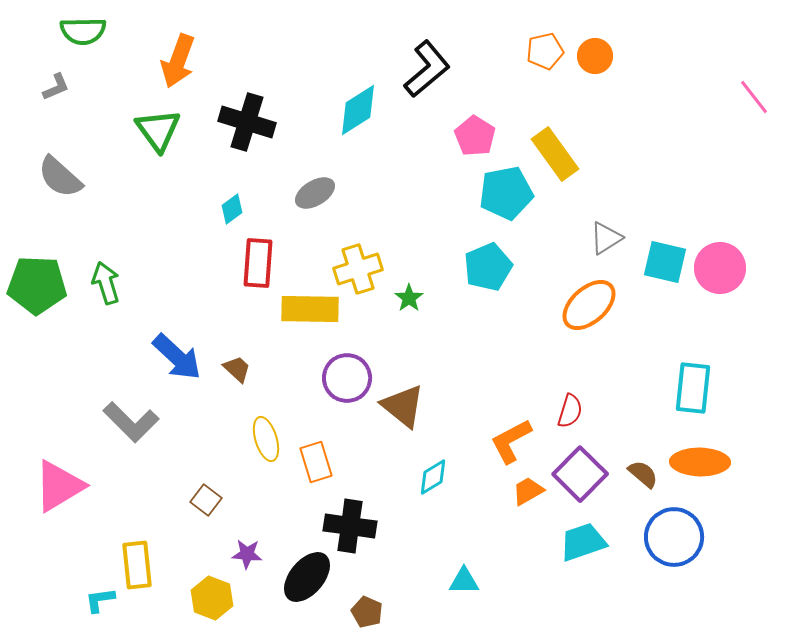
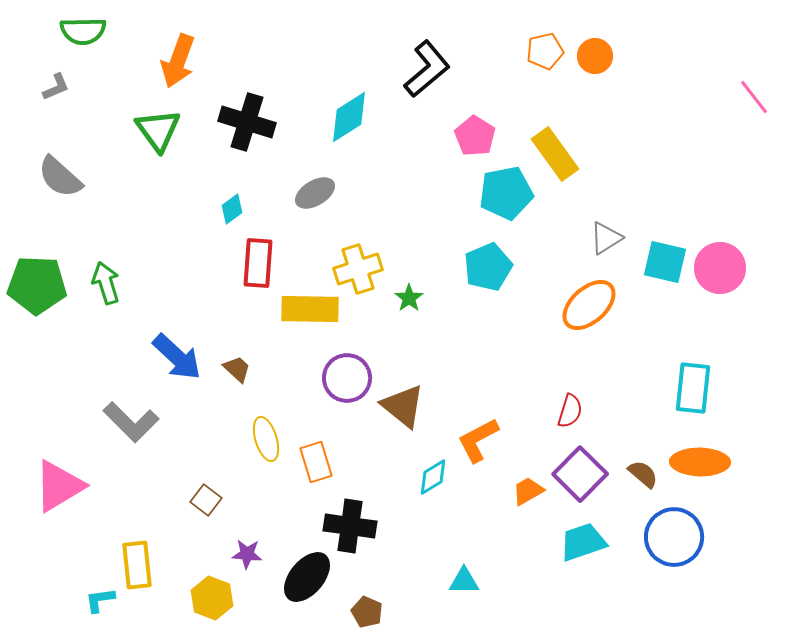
cyan diamond at (358, 110): moved 9 px left, 7 px down
orange L-shape at (511, 441): moved 33 px left, 1 px up
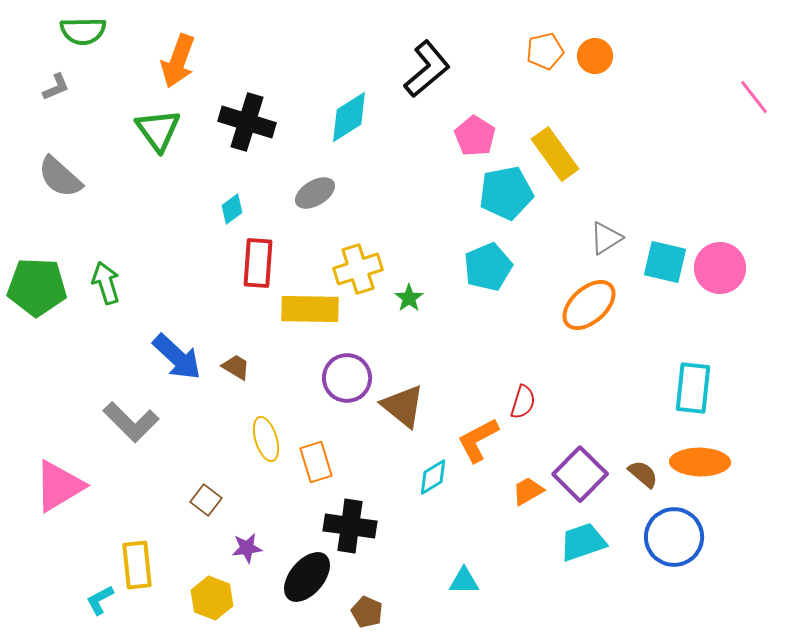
green pentagon at (37, 285): moved 2 px down
brown trapezoid at (237, 369): moved 1 px left, 2 px up; rotated 12 degrees counterclockwise
red semicircle at (570, 411): moved 47 px left, 9 px up
purple star at (247, 554): moved 6 px up; rotated 12 degrees counterclockwise
cyan L-shape at (100, 600): rotated 20 degrees counterclockwise
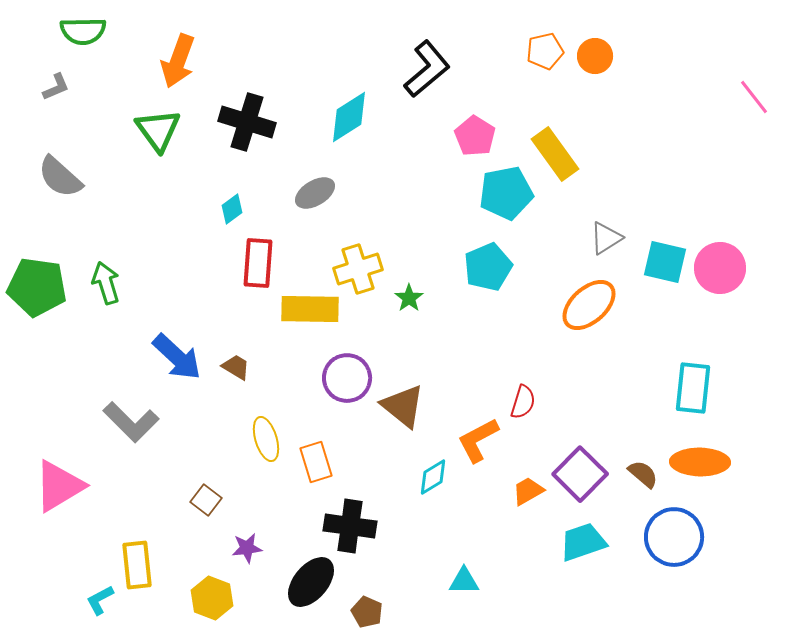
green pentagon at (37, 287): rotated 6 degrees clockwise
black ellipse at (307, 577): moved 4 px right, 5 px down
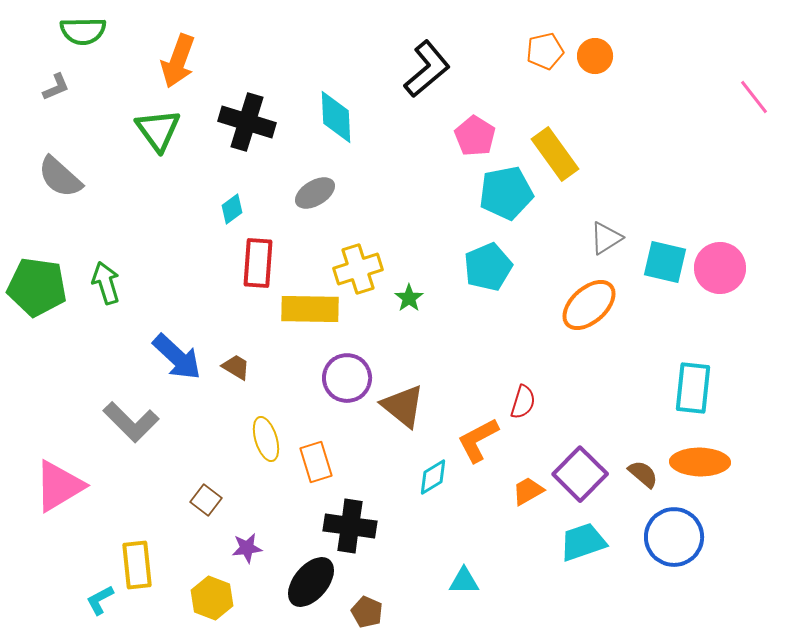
cyan diamond at (349, 117): moved 13 px left; rotated 60 degrees counterclockwise
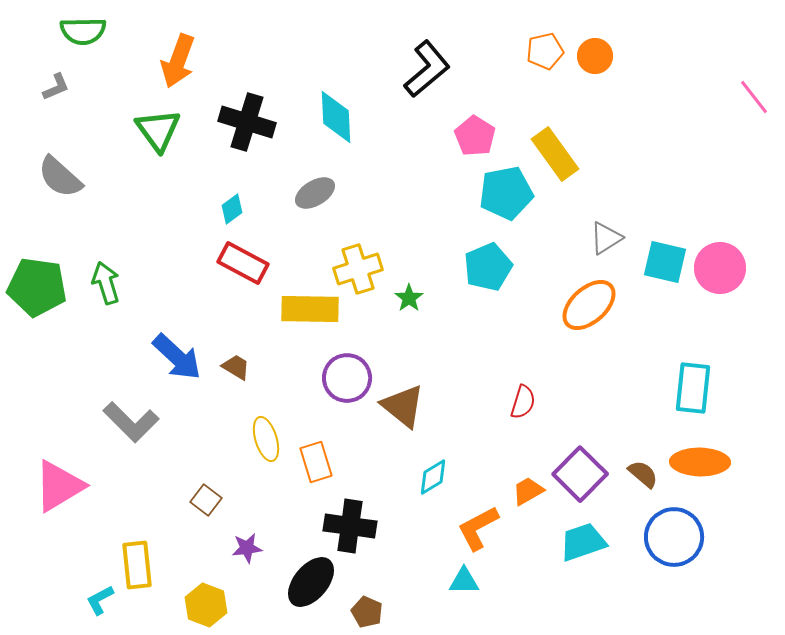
red rectangle at (258, 263): moved 15 px left; rotated 66 degrees counterclockwise
orange L-shape at (478, 440): moved 88 px down
yellow hexagon at (212, 598): moved 6 px left, 7 px down
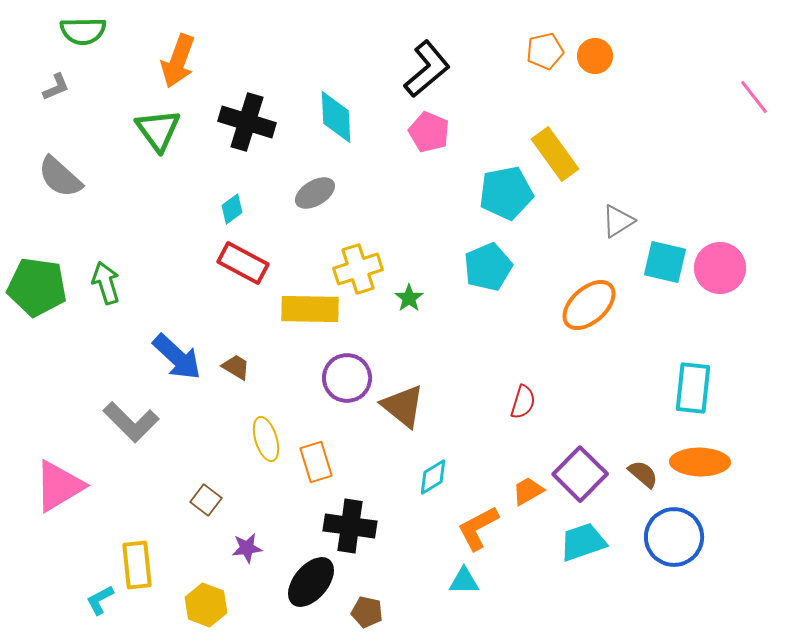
pink pentagon at (475, 136): moved 46 px left, 4 px up; rotated 9 degrees counterclockwise
gray triangle at (606, 238): moved 12 px right, 17 px up
brown pentagon at (367, 612): rotated 12 degrees counterclockwise
